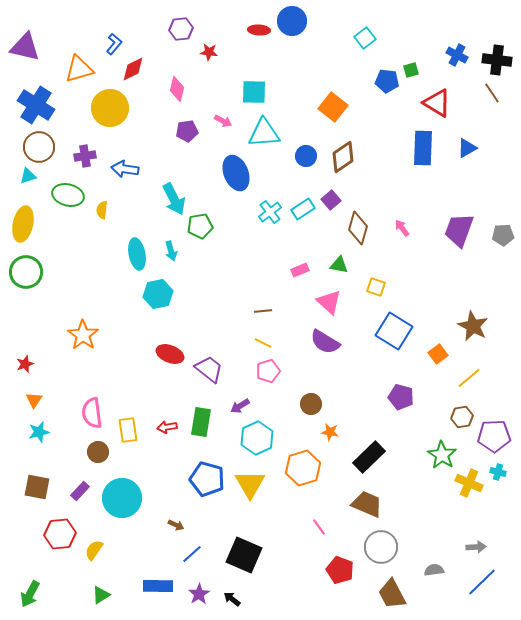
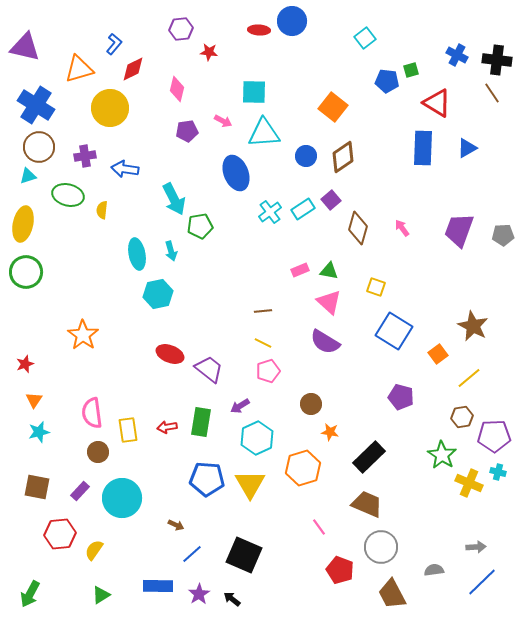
green triangle at (339, 265): moved 10 px left, 6 px down
blue pentagon at (207, 479): rotated 12 degrees counterclockwise
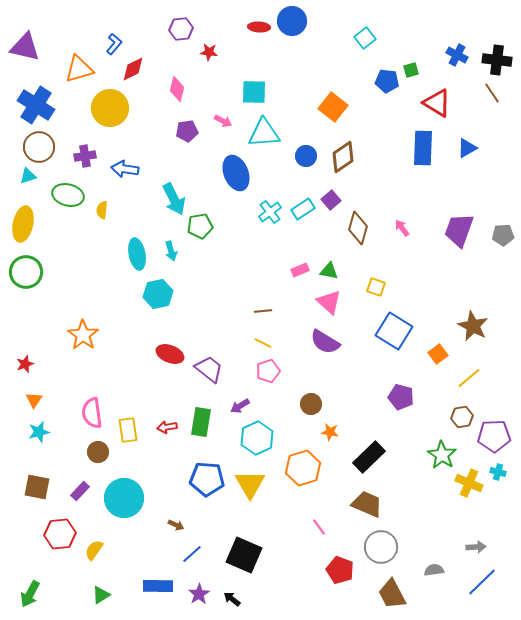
red ellipse at (259, 30): moved 3 px up
cyan circle at (122, 498): moved 2 px right
